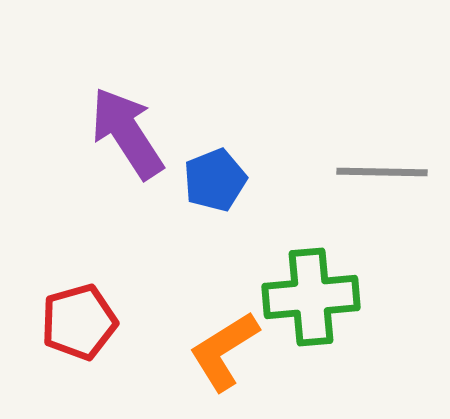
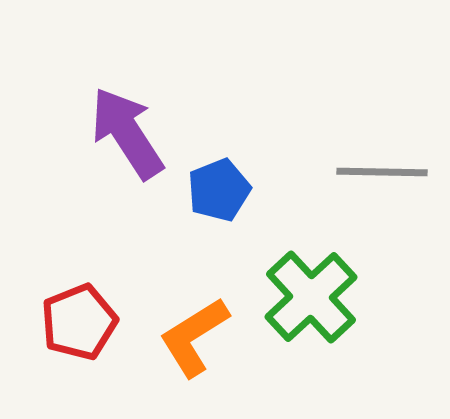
blue pentagon: moved 4 px right, 10 px down
green cross: rotated 38 degrees counterclockwise
red pentagon: rotated 6 degrees counterclockwise
orange L-shape: moved 30 px left, 14 px up
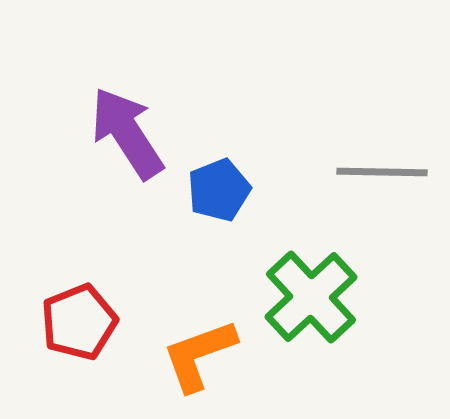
orange L-shape: moved 5 px right, 18 px down; rotated 12 degrees clockwise
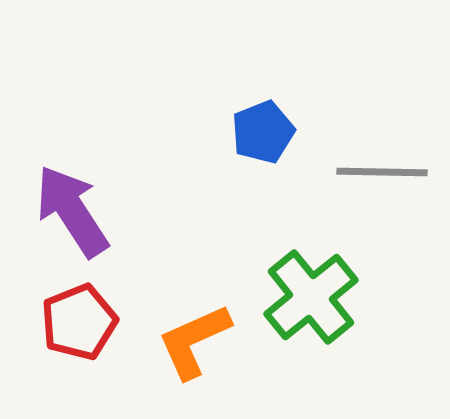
purple arrow: moved 55 px left, 78 px down
blue pentagon: moved 44 px right, 58 px up
green cross: rotated 4 degrees clockwise
orange L-shape: moved 5 px left, 14 px up; rotated 4 degrees counterclockwise
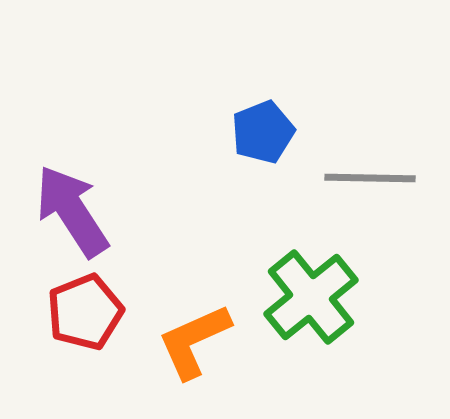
gray line: moved 12 px left, 6 px down
red pentagon: moved 6 px right, 10 px up
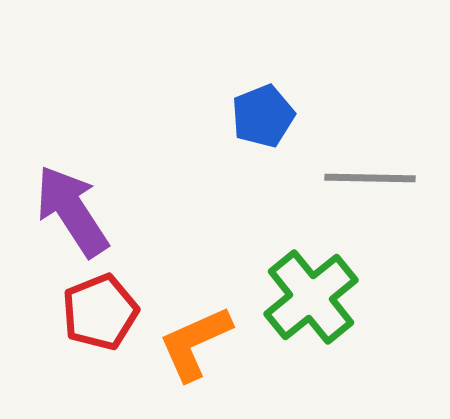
blue pentagon: moved 16 px up
red pentagon: moved 15 px right
orange L-shape: moved 1 px right, 2 px down
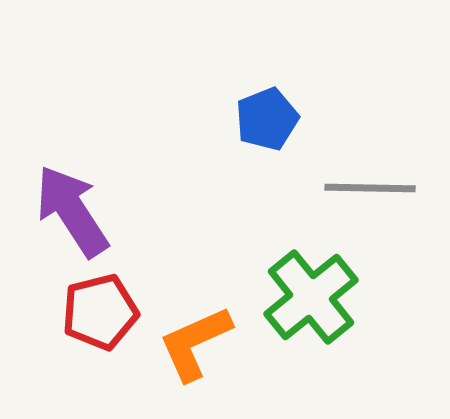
blue pentagon: moved 4 px right, 3 px down
gray line: moved 10 px down
red pentagon: rotated 8 degrees clockwise
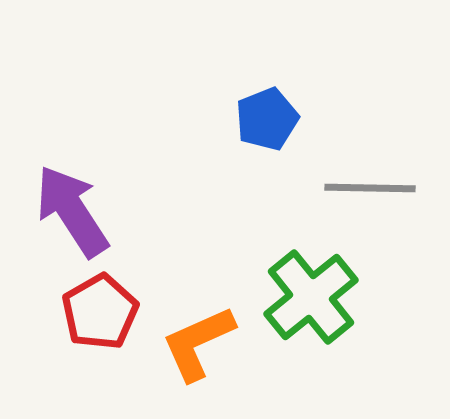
red pentagon: rotated 16 degrees counterclockwise
orange L-shape: moved 3 px right
